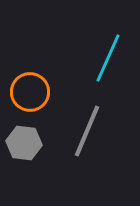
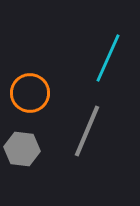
orange circle: moved 1 px down
gray hexagon: moved 2 px left, 6 px down
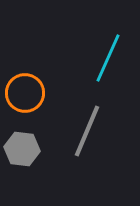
orange circle: moved 5 px left
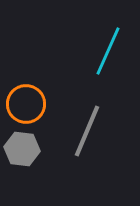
cyan line: moved 7 px up
orange circle: moved 1 px right, 11 px down
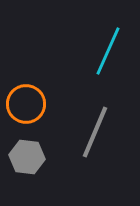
gray line: moved 8 px right, 1 px down
gray hexagon: moved 5 px right, 8 px down
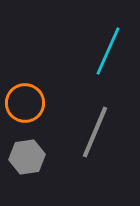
orange circle: moved 1 px left, 1 px up
gray hexagon: rotated 16 degrees counterclockwise
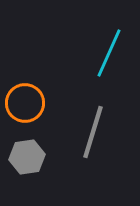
cyan line: moved 1 px right, 2 px down
gray line: moved 2 px left; rotated 6 degrees counterclockwise
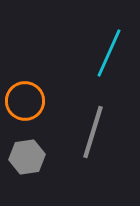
orange circle: moved 2 px up
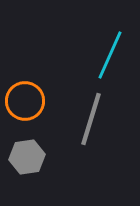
cyan line: moved 1 px right, 2 px down
gray line: moved 2 px left, 13 px up
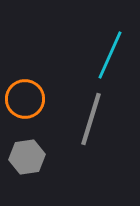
orange circle: moved 2 px up
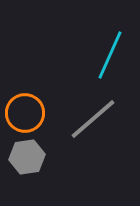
orange circle: moved 14 px down
gray line: moved 2 px right; rotated 32 degrees clockwise
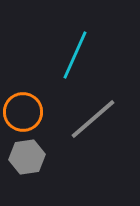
cyan line: moved 35 px left
orange circle: moved 2 px left, 1 px up
